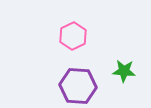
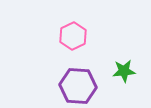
green star: rotated 10 degrees counterclockwise
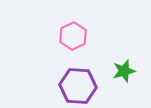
green star: rotated 10 degrees counterclockwise
